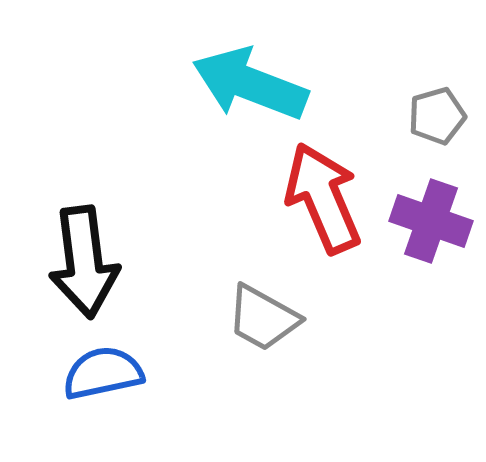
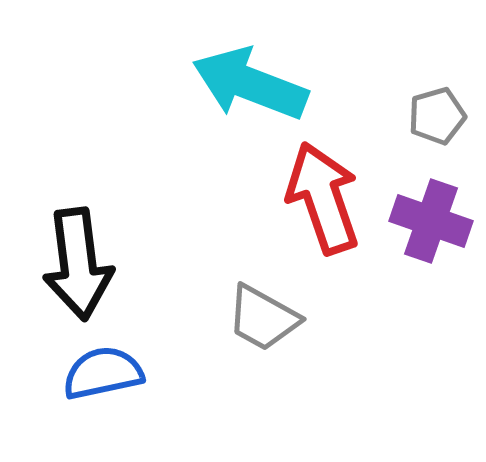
red arrow: rotated 4 degrees clockwise
black arrow: moved 6 px left, 2 px down
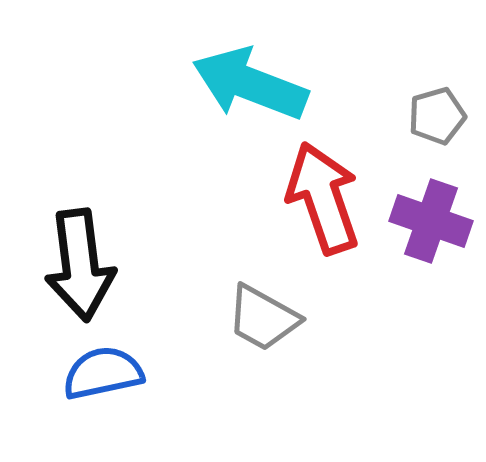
black arrow: moved 2 px right, 1 px down
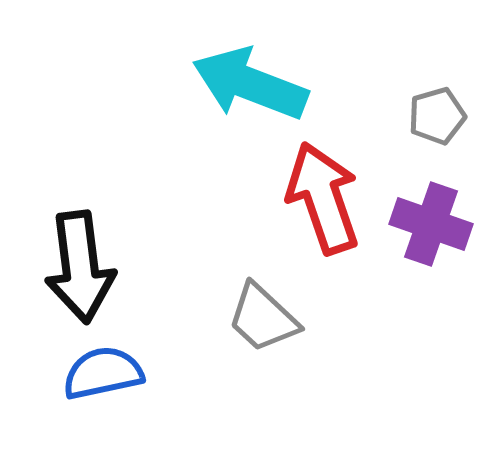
purple cross: moved 3 px down
black arrow: moved 2 px down
gray trapezoid: rotated 14 degrees clockwise
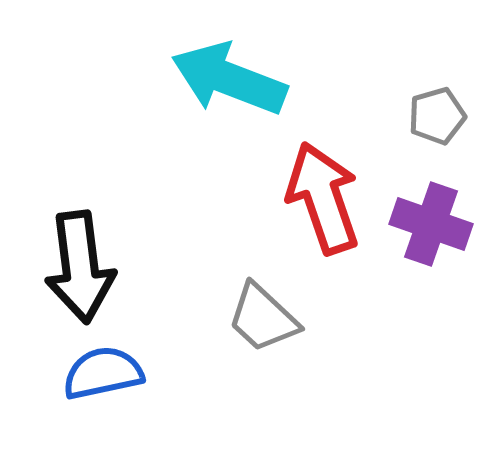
cyan arrow: moved 21 px left, 5 px up
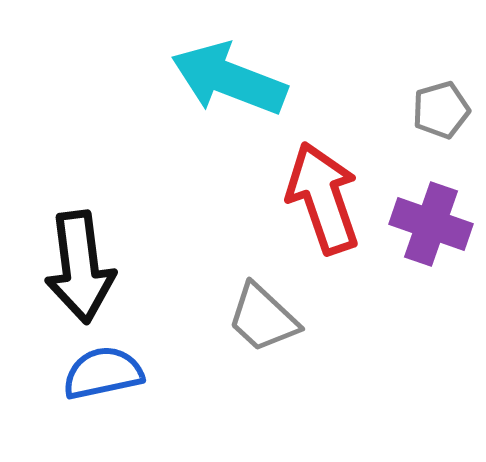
gray pentagon: moved 4 px right, 6 px up
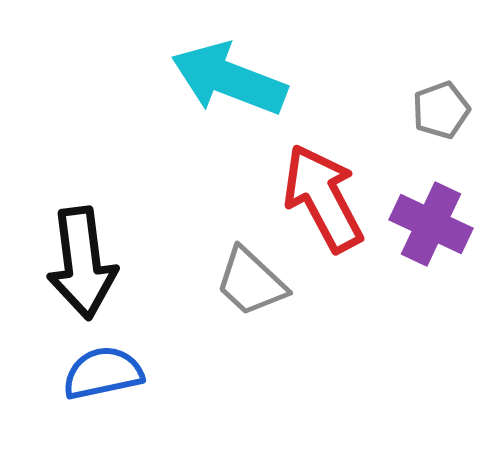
gray pentagon: rotated 4 degrees counterclockwise
red arrow: rotated 9 degrees counterclockwise
purple cross: rotated 6 degrees clockwise
black arrow: moved 2 px right, 4 px up
gray trapezoid: moved 12 px left, 36 px up
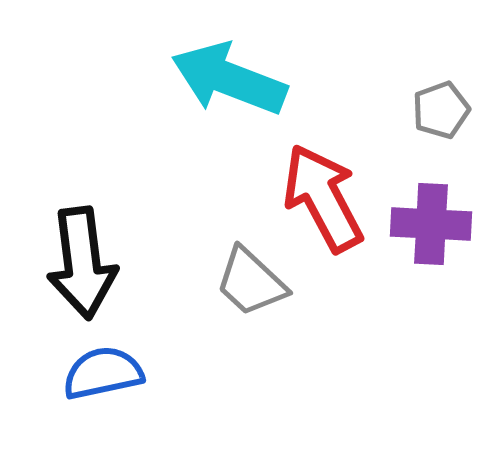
purple cross: rotated 22 degrees counterclockwise
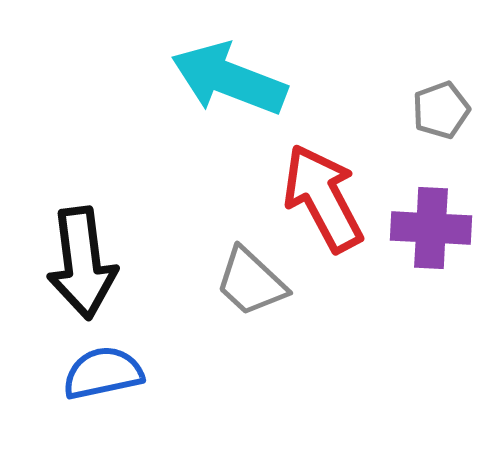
purple cross: moved 4 px down
